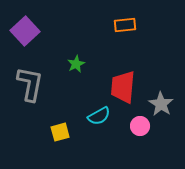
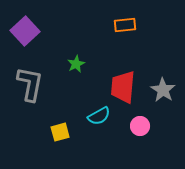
gray star: moved 2 px right, 14 px up
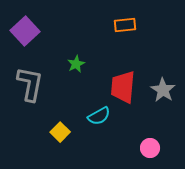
pink circle: moved 10 px right, 22 px down
yellow square: rotated 30 degrees counterclockwise
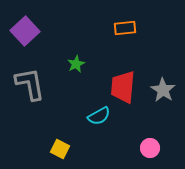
orange rectangle: moved 3 px down
gray L-shape: rotated 21 degrees counterclockwise
yellow square: moved 17 px down; rotated 18 degrees counterclockwise
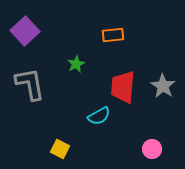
orange rectangle: moved 12 px left, 7 px down
gray star: moved 4 px up
pink circle: moved 2 px right, 1 px down
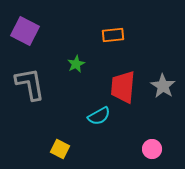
purple square: rotated 20 degrees counterclockwise
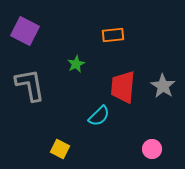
gray L-shape: moved 1 px down
cyan semicircle: rotated 15 degrees counterclockwise
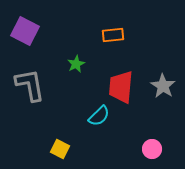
red trapezoid: moved 2 px left
